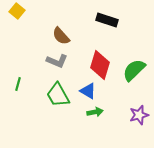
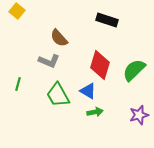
brown semicircle: moved 2 px left, 2 px down
gray L-shape: moved 8 px left
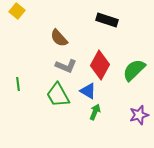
gray L-shape: moved 17 px right, 5 px down
red diamond: rotated 12 degrees clockwise
green line: rotated 24 degrees counterclockwise
green arrow: rotated 56 degrees counterclockwise
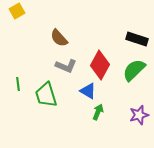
yellow square: rotated 21 degrees clockwise
black rectangle: moved 30 px right, 19 px down
green trapezoid: moved 12 px left; rotated 12 degrees clockwise
green arrow: moved 3 px right
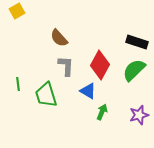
black rectangle: moved 3 px down
gray L-shape: rotated 110 degrees counterclockwise
green arrow: moved 4 px right
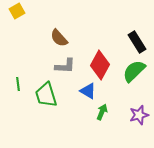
black rectangle: rotated 40 degrees clockwise
gray L-shape: moved 1 px left; rotated 90 degrees clockwise
green semicircle: moved 1 px down
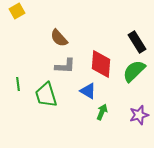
red diamond: moved 1 px right, 1 px up; rotated 24 degrees counterclockwise
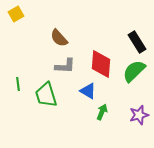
yellow square: moved 1 px left, 3 px down
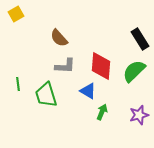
black rectangle: moved 3 px right, 3 px up
red diamond: moved 2 px down
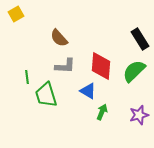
green line: moved 9 px right, 7 px up
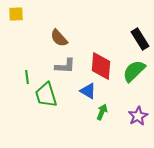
yellow square: rotated 28 degrees clockwise
purple star: moved 1 px left, 1 px down; rotated 12 degrees counterclockwise
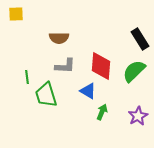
brown semicircle: rotated 48 degrees counterclockwise
